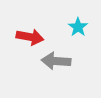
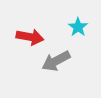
gray arrow: rotated 32 degrees counterclockwise
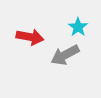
gray arrow: moved 9 px right, 6 px up
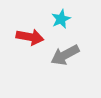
cyan star: moved 17 px left, 8 px up; rotated 12 degrees clockwise
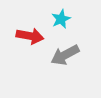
red arrow: moved 1 px up
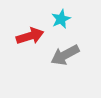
red arrow: rotated 28 degrees counterclockwise
